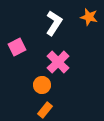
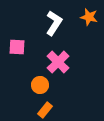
pink square: rotated 30 degrees clockwise
orange circle: moved 2 px left
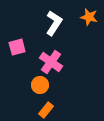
pink square: rotated 18 degrees counterclockwise
pink cross: moved 7 px left; rotated 10 degrees counterclockwise
orange rectangle: moved 1 px right
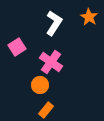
orange star: rotated 18 degrees clockwise
pink square: rotated 18 degrees counterclockwise
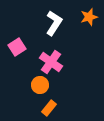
orange star: rotated 24 degrees clockwise
orange rectangle: moved 3 px right, 2 px up
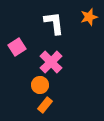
white L-shape: rotated 40 degrees counterclockwise
pink cross: rotated 10 degrees clockwise
orange rectangle: moved 4 px left, 3 px up
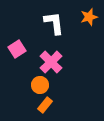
pink square: moved 2 px down
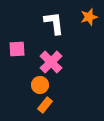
pink square: rotated 30 degrees clockwise
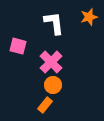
pink square: moved 1 px right, 3 px up; rotated 18 degrees clockwise
orange circle: moved 13 px right
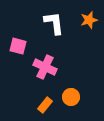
orange star: moved 3 px down
pink cross: moved 6 px left, 5 px down; rotated 20 degrees counterclockwise
orange circle: moved 18 px right, 12 px down
